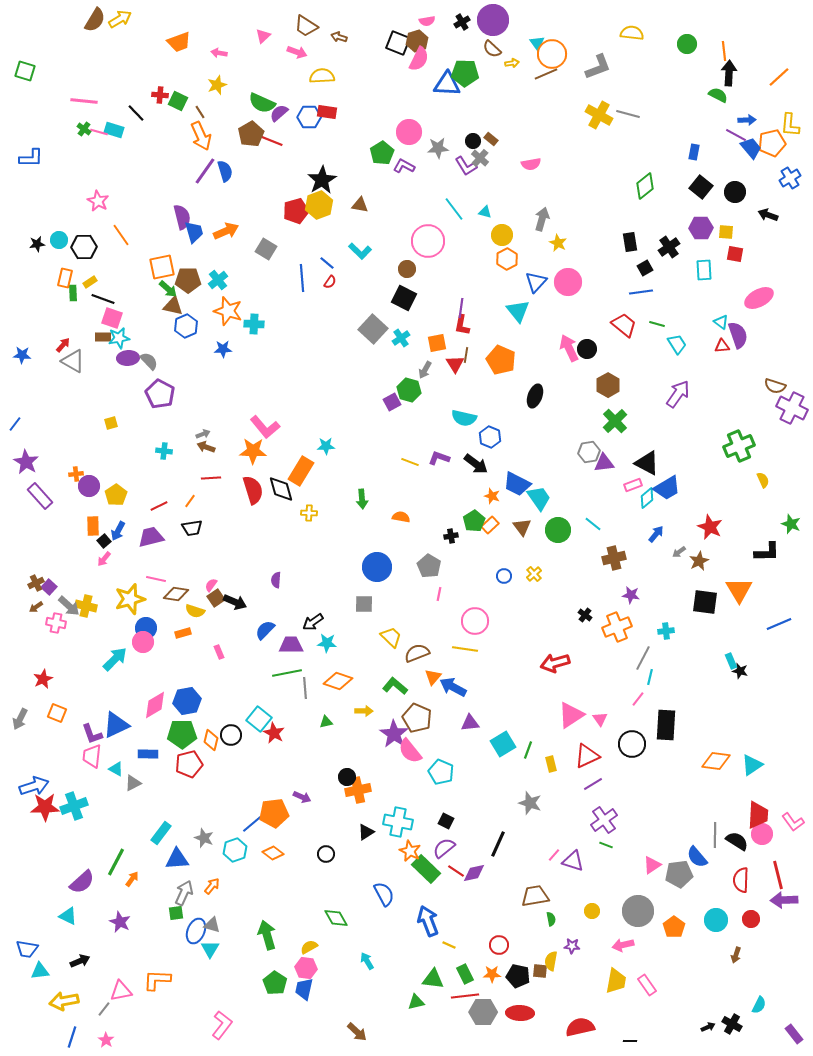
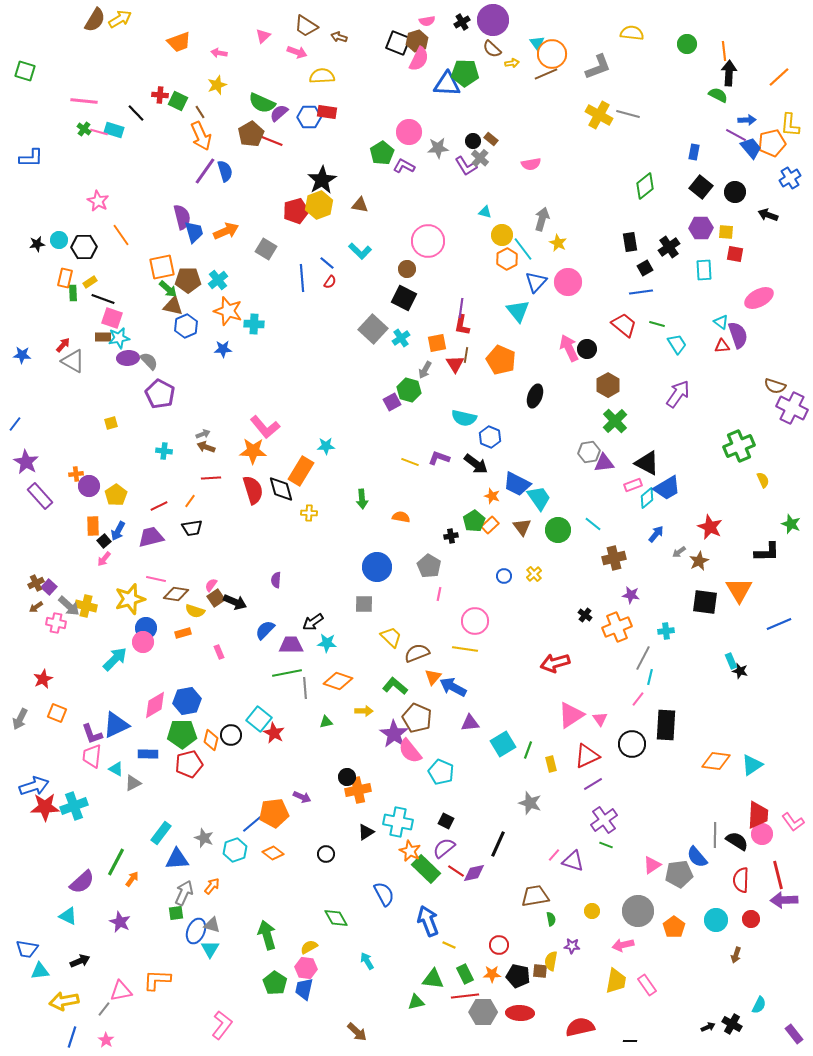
cyan line at (454, 209): moved 69 px right, 40 px down
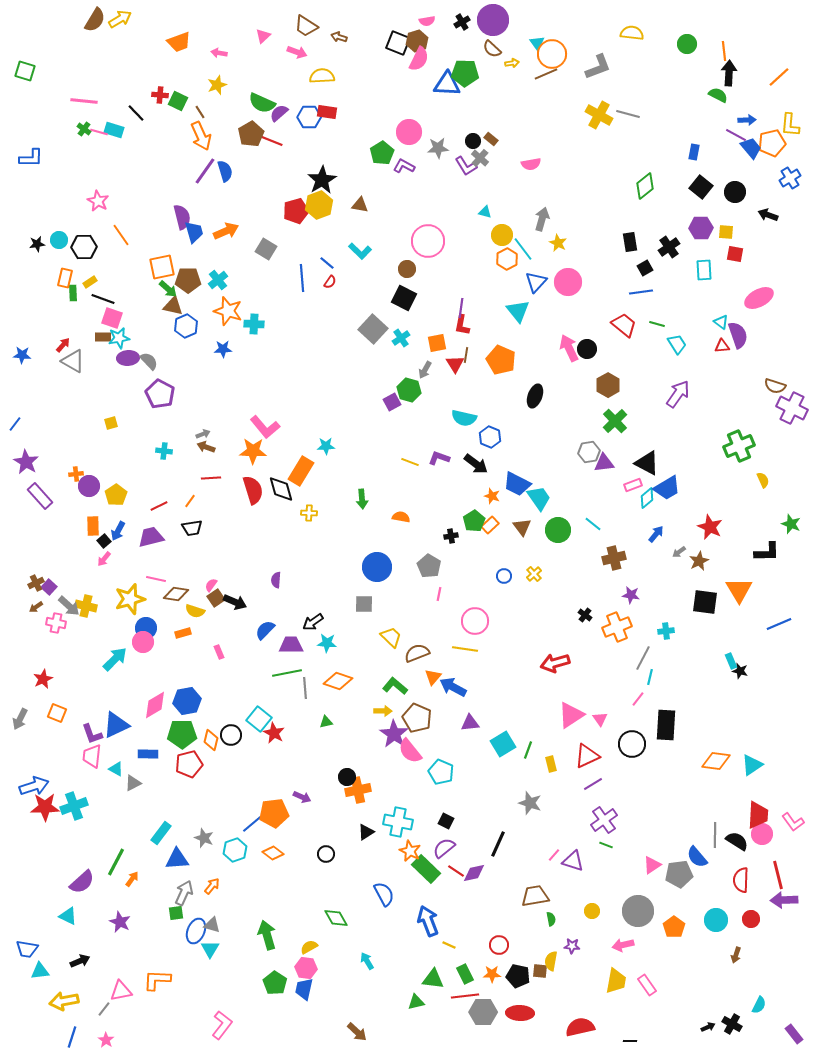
yellow arrow at (364, 711): moved 19 px right
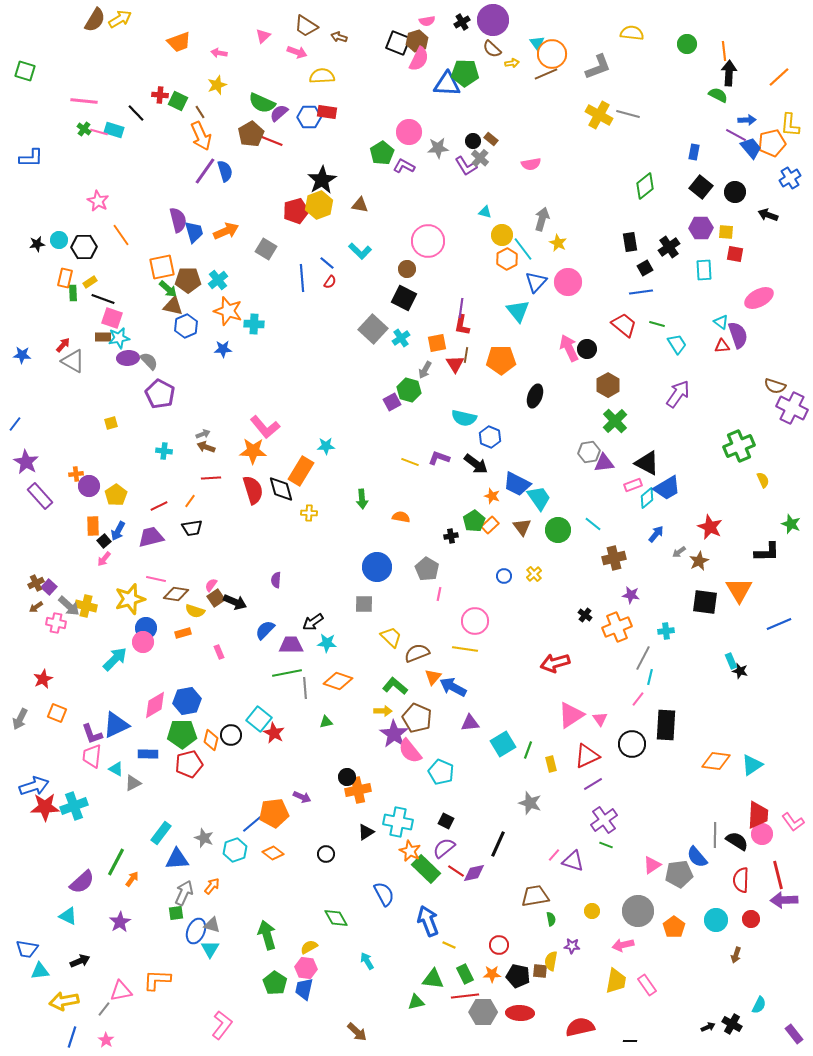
purple semicircle at (182, 217): moved 4 px left, 3 px down
orange pentagon at (501, 360): rotated 24 degrees counterclockwise
gray pentagon at (429, 566): moved 2 px left, 3 px down
purple star at (120, 922): rotated 15 degrees clockwise
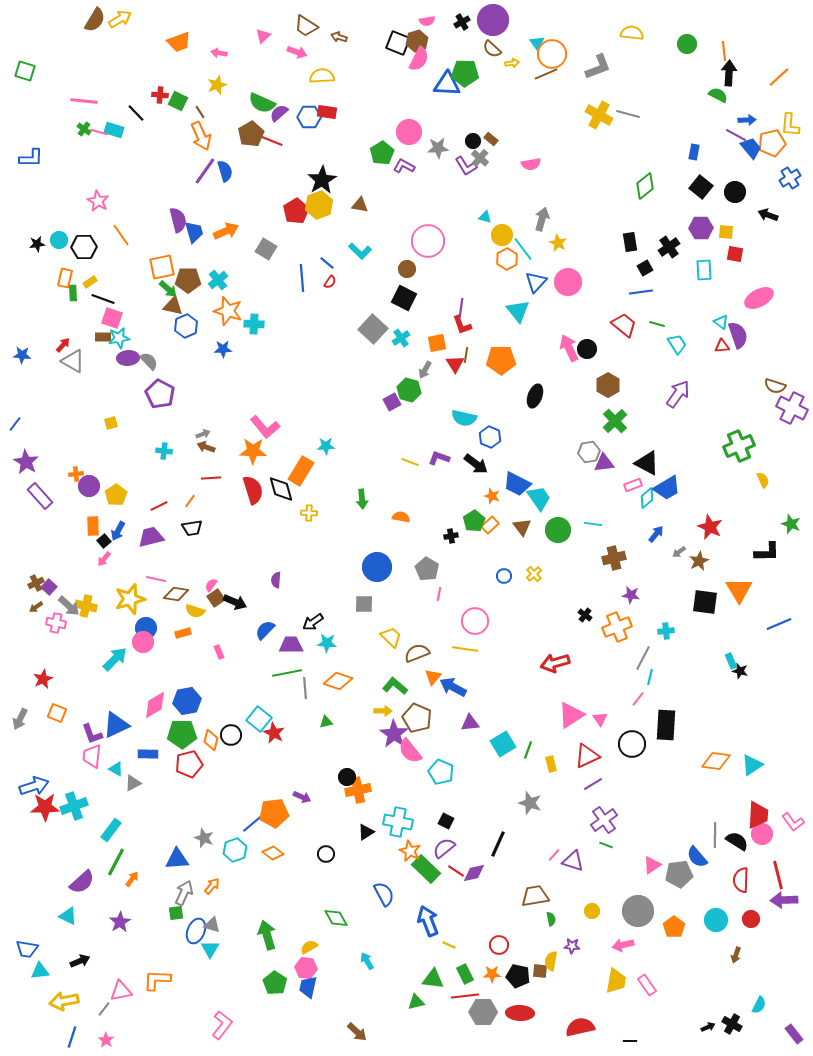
red pentagon at (296, 211): rotated 15 degrees counterclockwise
cyan triangle at (485, 212): moved 5 px down
red L-shape at (462, 325): rotated 30 degrees counterclockwise
cyan line at (593, 524): rotated 30 degrees counterclockwise
cyan rectangle at (161, 833): moved 50 px left, 3 px up
blue trapezoid at (304, 989): moved 4 px right, 2 px up
